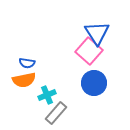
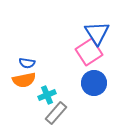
pink square: moved 1 px down; rotated 16 degrees clockwise
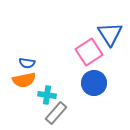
blue triangle: moved 13 px right, 1 px down
cyan cross: rotated 30 degrees clockwise
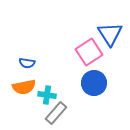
orange semicircle: moved 7 px down
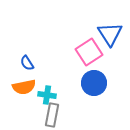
blue semicircle: rotated 49 degrees clockwise
gray rectangle: moved 4 px left, 2 px down; rotated 30 degrees counterclockwise
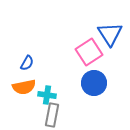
blue semicircle: rotated 119 degrees counterclockwise
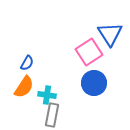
orange semicircle: rotated 45 degrees counterclockwise
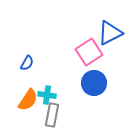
blue triangle: moved 1 px up; rotated 36 degrees clockwise
orange semicircle: moved 4 px right, 13 px down
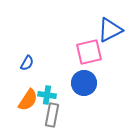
blue triangle: moved 3 px up
pink square: rotated 20 degrees clockwise
blue circle: moved 10 px left
